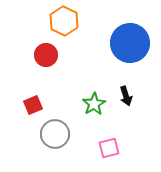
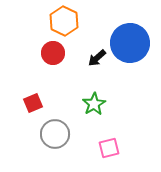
red circle: moved 7 px right, 2 px up
black arrow: moved 29 px left, 38 px up; rotated 66 degrees clockwise
red square: moved 2 px up
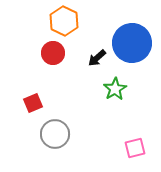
blue circle: moved 2 px right
green star: moved 21 px right, 15 px up
pink square: moved 26 px right
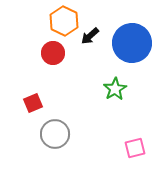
black arrow: moved 7 px left, 22 px up
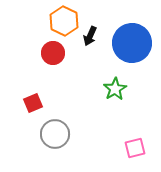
black arrow: rotated 24 degrees counterclockwise
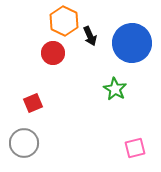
black arrow: rotated 48 degrees counterclockwise
green star: rotated 10 degrees counterclockwise
gray circle: moved 31 px left, 9 px down
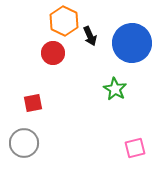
red square: rotated 12 degrees clockwise
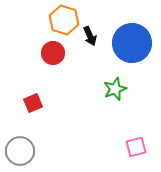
orange hexagon: moved 1 px up; rotated 8 degrees counterclockwise
green star: rotated 20 degrees clockwise
red square: rotated 12 degrees counterclockwise
gray circle: moved 4 px left, 8 px down
pink square: moved 1 px right, 1 px up
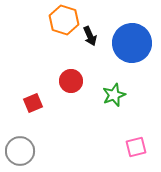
red circle: moved 18 px right, 28 px down
green star: moved 1 px left, 6 px down
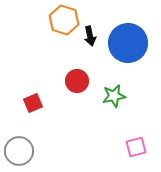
black arrow: rotated 12 degrees clockwise
blue circle: moved 4 px left
red circle: moved 6 px right
green star: moved 1 px down; rotated 10 degrees clockwise
gray circle: moved 1 px left
